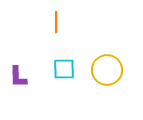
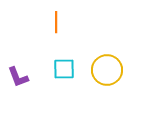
purple L-shape: rotated 20 degrees counterclockwise
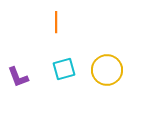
cyan square: rotated 15 degrees counterclockwise
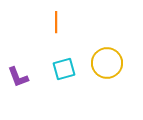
yellow circle: moved 7 px up
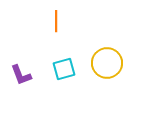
orange line: moved 1 px up
purple L-shape: moved 3 px right, 2 px up
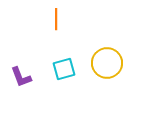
orange line: moved 2 px up
purple L-shape: moved 2 px down
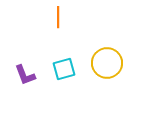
orange line: moved 2 px right, 2 px up
purple L-shape: moved 4 px right, 2 px up
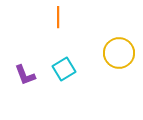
yellow circle: moved 12 px right, 10 px up
cyan square: rotated 15 degrees counterclockwise
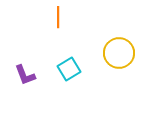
cyan square: moved 5 px right
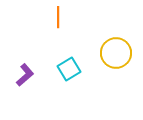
yellow circle: moved 3 px left
purple L-shape: rotated 110 degrees counterclockwise
